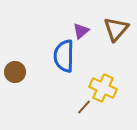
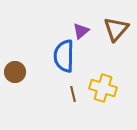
yellow cross: rotated 8 degrees counterclockwise
brown line: moved 11 px left, 13 px up; rotated 56 degrees counterclockwise
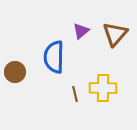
brown triangle: moved 1 px left, 5 px down
blue semicircle: moved 10 px left, 1 px down
yellow cross: rotated 16 degrees counterclockwise
brown line: moved 2 px right
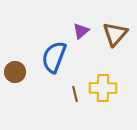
blue semicircle: rotated 20 degrees clockwise
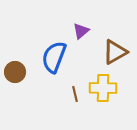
brown triangle: moved 18 px down; rotated 20 degrees clockwise
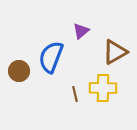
blue semicircle: moved 3 px left
brown circle: moved 4 px right, 1 px up
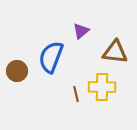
brown triangle: rotated 36 degrees clockwise
brown circle: moved 2 px left
yellow cross: moved 1 px left, 1 px up
brown line: moved 1 px right
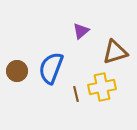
brown triangle: rotated 24 degrees counterclockwise
blue semicircle: moved 11 px down
yellow cross: rotated 12 degrees counterclockwise
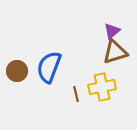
purple triangle: moved 31 px right
blue semicircle: moved 2 px left, 1 px up
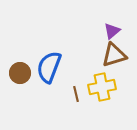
brown triangle: moved 1 px left, 3 px down
brown circle: moved 3 px right, 2 px down
